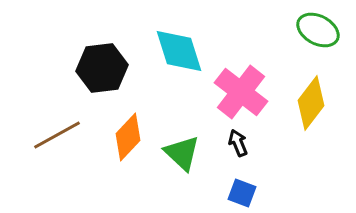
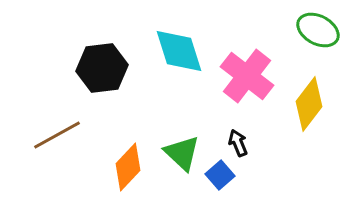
pink cross: moved 6 px right, 16 px up
yellow diamond: moved 2 px left, 1 px down
orange diamond: moved 30 px down
blue square: moved 22 px left, 18 px up; rotated 28 degrees clockwise
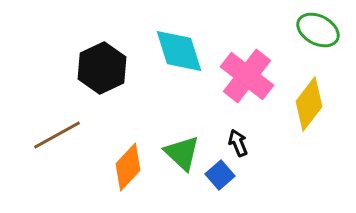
black hexagon: rotated 18 degrees counterclockwise
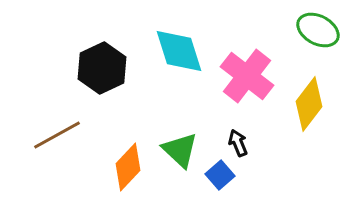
green triangle: moved 2 px left, 3 px up
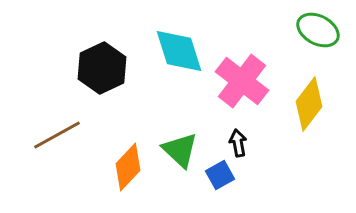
pink cross: moved 5 px left, 5 px down
black arrow: rotated 12 degrees clockwise
blue square: rotated 12 degrees clockwise
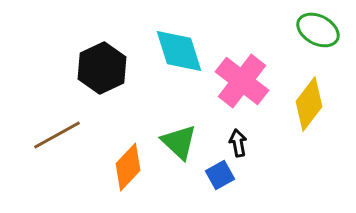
green triangle: moved 1 px left, 8 px up
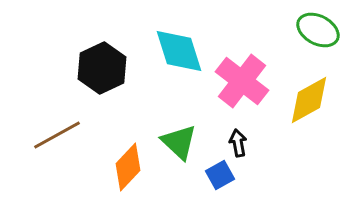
yellow diamond: moved 4 px up; rotated 24 degrees clockwise
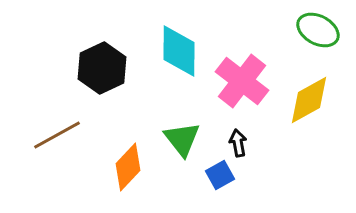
cyan diamond: rotated 18 degrees clockwise
green triangle: moved 3 px right, 3 px up; rotated 9 degrees clockwise
